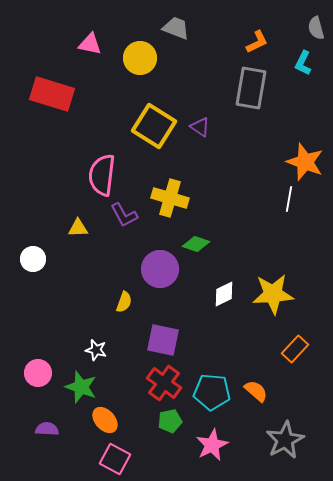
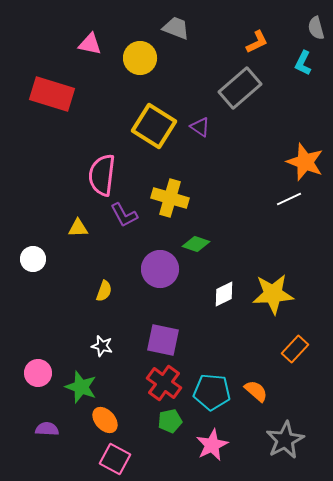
gray rectangle: moved 11 px left; rotated 39 degrees clockwise
white line: rotated 55 degrees clockwise
yellow semicircle: moved 20 px left, 11 px up
white star: moved 6 px right, 4 px up
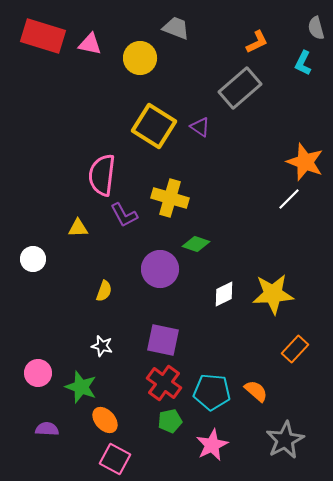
red rectangle: moved 9 px left, 58 px up
white line: rotated 20 degrees counterclockwise
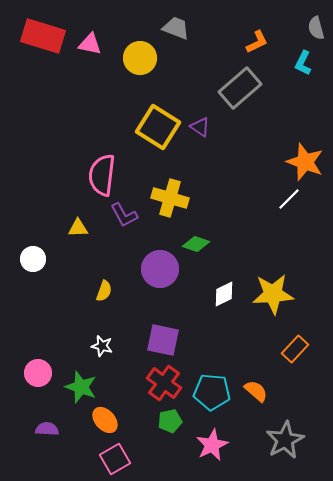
yellow square: moved 4 px right, 1 px down
pink square: rotated 32 degrees clockwise
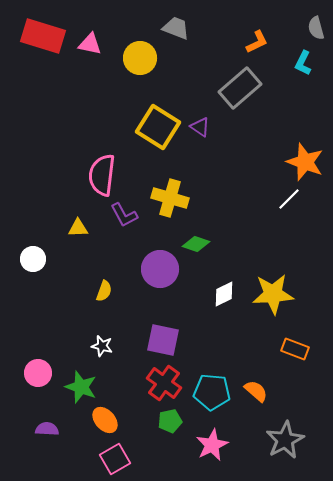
orange rectangle: rotated 68 degrees clockwise
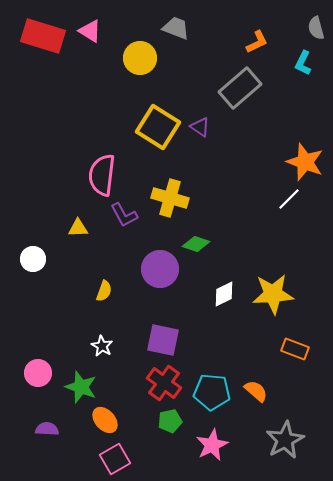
pink triangle: moved 13 px up; rotated 20 degrees clockwise
white star: rotated 15 degrees clockwise
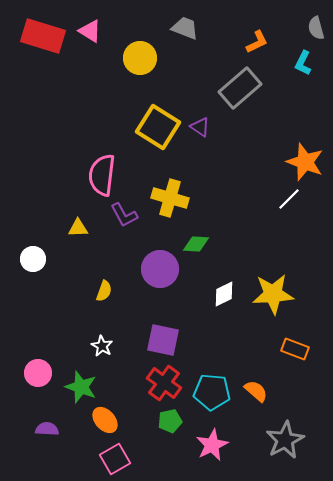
gray trapezoid: moved 9 px right
green diamond: rotated 16 degrees counterclockwise
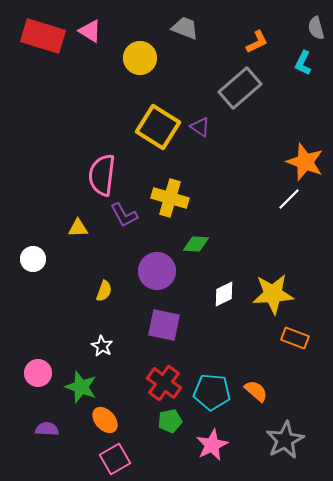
purple circle: moved 3 px left, 2 px down
purple square: moved 1 px right, 15 px up
orange rectangle: moved 11 px up
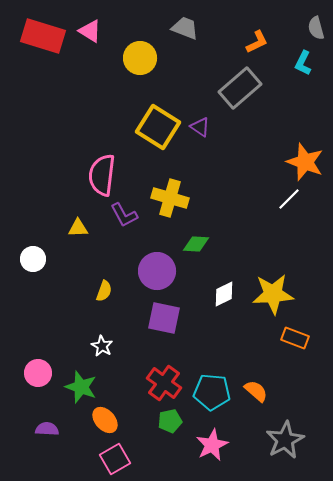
purple square: moved 7 px up
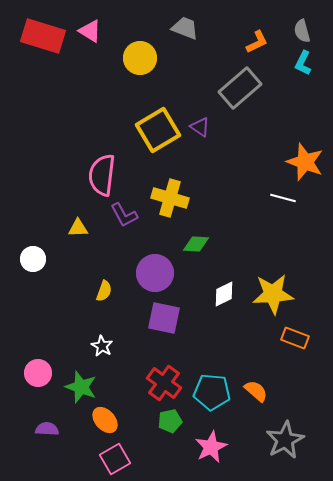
gray semicircle: moved 14 px left, 3 px down
yellow square: moved 3 px down; rotated 27 degrees clockwise
white line: moved 6 px left, 1 px up; rotated 60 degrees clockwise
purple circle: moved 2 px left, 2 px down
pink star: moved 1 px left, 2 px down
